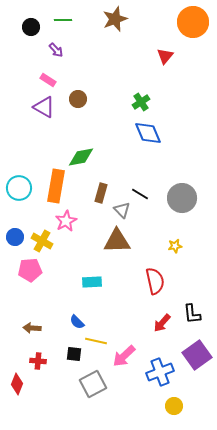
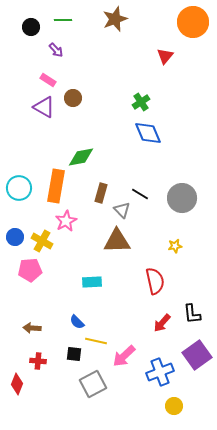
brown circle: moved 5 px left, 1 px up
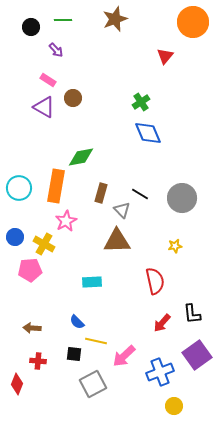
yellow cross: moved 2 px right, 3 px down
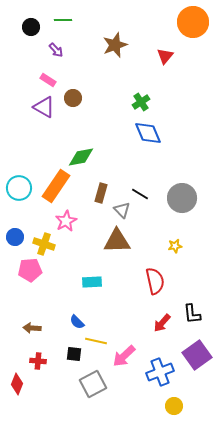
brown star: moved 26 px down
orange rectangle: rotated 24 degrees clockwise
yellow cross: rotated 10 degrees counterclockwise
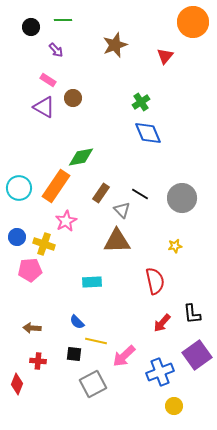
brown rectangle: rotated 18 degrees clockwise
blue circle: moved 2 px right
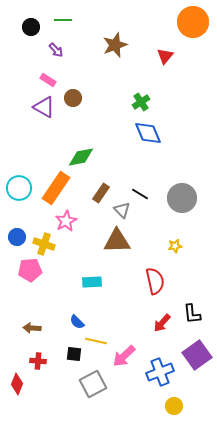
orange rectangle: moved 2 px down
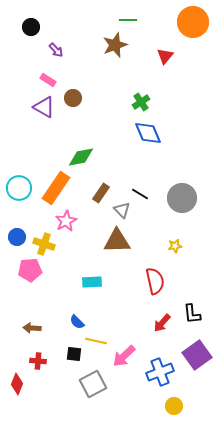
green line: moved 65 px right
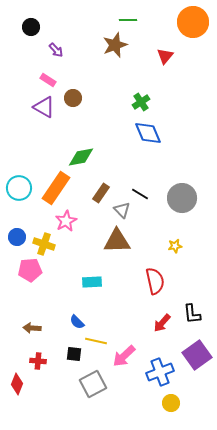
yellow circle: moved 3 px left, 3 px up
